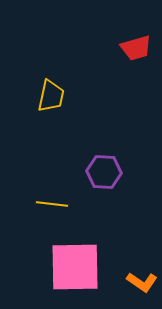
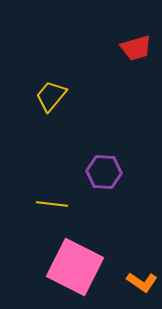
yellow trapezoid: rotated 152 degrees counterclockwise
pink square: rotated 28 degrees clockwise
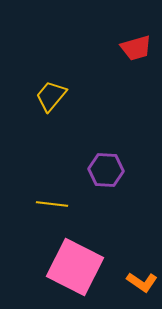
purple hexagon: moved 2 px right, 2 px up
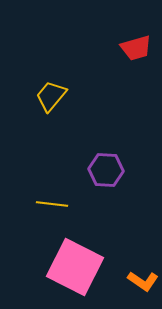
orange L-shape: moved 1 px right, 1 px up
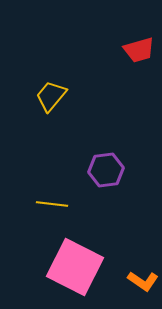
red trapezoid: moved 3 px right, 2 px down
purple hexagon: rotated 12 degrees counterclockwise
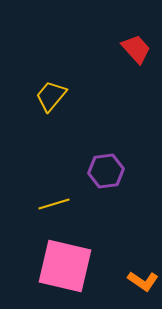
red trapezoid: moved 3 px left, 1 px up; rotated 116 degrees counterclockwise
purple hexagon: moved 1 px down
yellow line: moved 2 px right; rotated 24 degrees counterclockwise
pink square: moved 10 px left, 1 px up; rotated 14 degrees counterclockwise
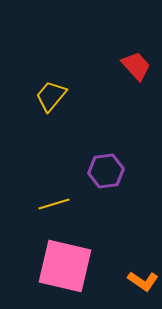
red trapezoid: moved 17 px down
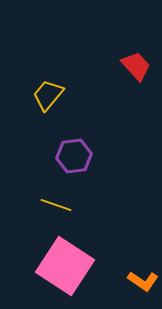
yellow trapezoid: moved 3 px left, 1 px up
purple hexagon: moved 32 px left, 15 px up
yellow line: moved 2 px right, 1 px down; rotated 36 degrees clockwise
pink square: rotated 20 degrees clockwise
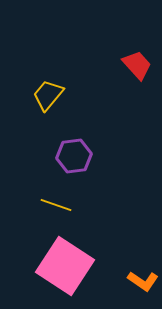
red trapezoid: moved 1 px right, 1 px up
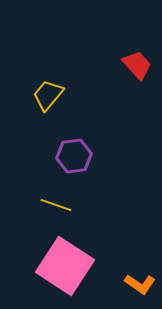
orange L-shape: moved 3 px left, 3 px down
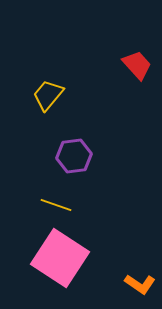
pink square: moved 5 px left, 8 px up
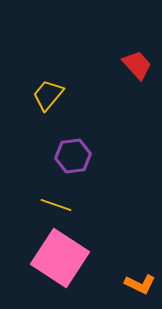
purple hexagon: moved 1 px left
orange L-shape: rotated 8 degrees counterclockwise
